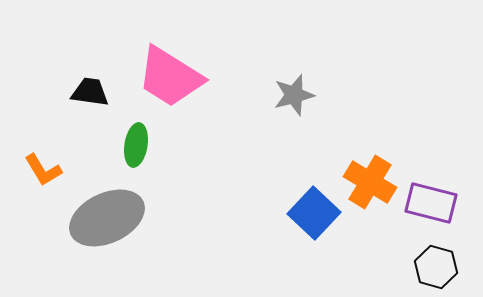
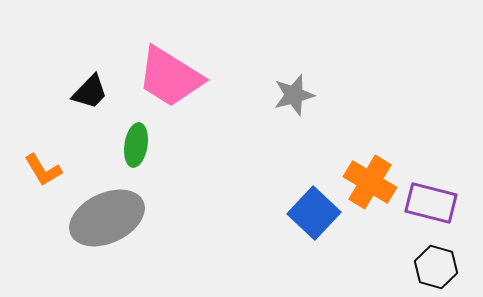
black trapezoid: rotated 126 degrees clockwise
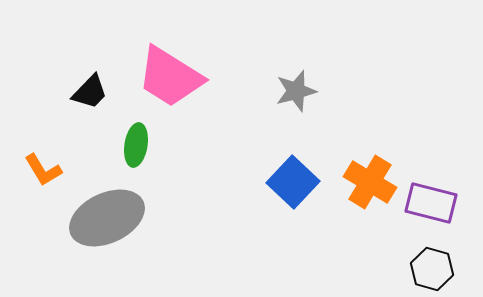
gray star: moved 2 px right, 4 px up
blue square: moved 21 px left, 31 px up
black hexagon: moved 4 px left, 2 px down
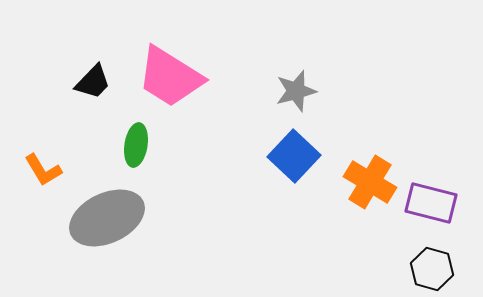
black trapezoid: moved 3 px right, 10 px up
blue square: moved 1 px right, 26 px up
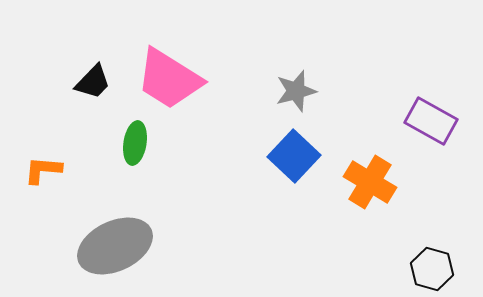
pink trapezoid: moved 1 px left, 2 px down
green ellipse: moved 1 px left, 2 px up
orange L-shape: rotated 126 degrees clockwise
purple rectangle: moved 82 px up; rotated 15 degrees clockwise
gray ellipse: moved 8 px right, 28 px down
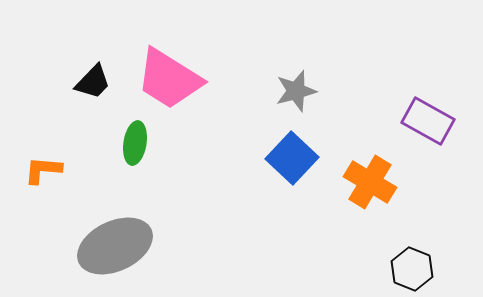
purple rectangle: moved 3 px left
blue square: moved 2 px left, 2 px down
black hexagon: moved 20 px left; rotated 6 degrees clockwise
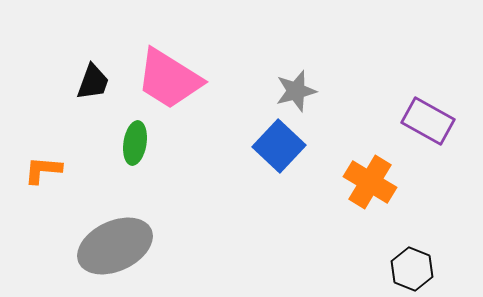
black trapezoid: rotated 24 degrees counterclockwise
blue square: moved 13 px left, 12 px up
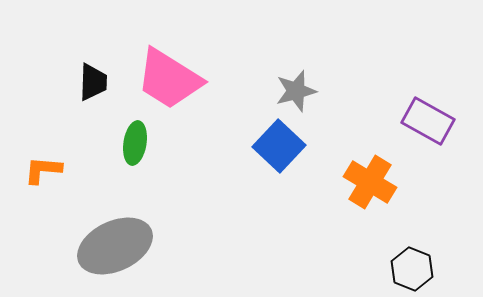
black trapezoid: rotated 18 degrees counterclockwise
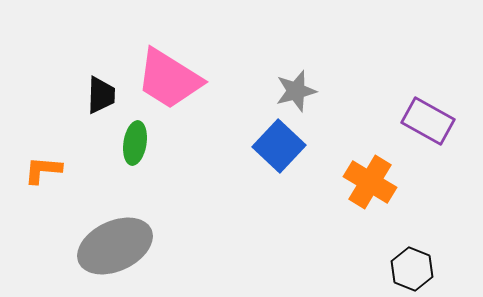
black trapezoid: moved 8 px right, 13 px down
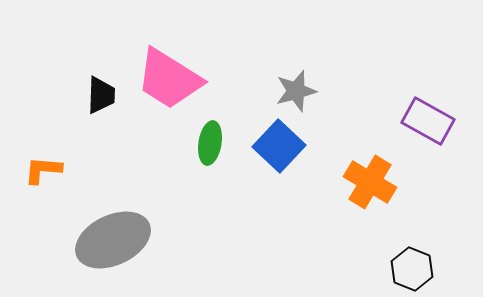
green ellipse: moved 75 px right
gray ellipse: moved 2 px left, 6 px up
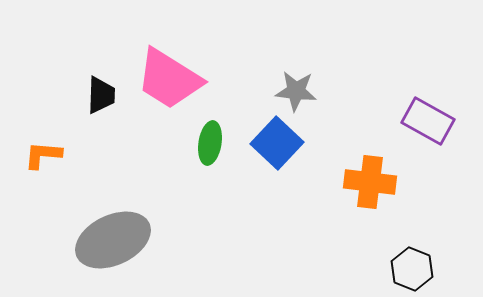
gray star: rotated 21 degrees clockwise
blue square: moved 2 px left, 3 px up
orange L-shape: moved 15 px up
orange cross: rotated 24 degrees counterclockwise
